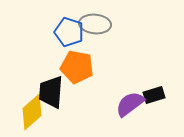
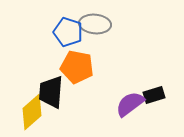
blue pentagon: moved 1 px left
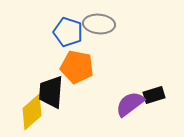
gray ellipse: moved 4 px right
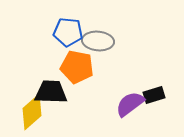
gray ellipse: moved 1 px left, 17 px down
blue pentagon: rotated 12 degrees counterclockwise
black trapezoid: rotated 88 degrees clockwise
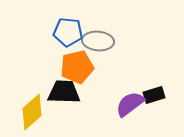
orange pentagon: rotated 24 degrees counterclockwise
black trapezoid: moved 13 px right
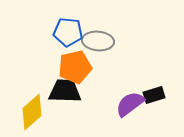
orange pentagon: moved 2 px left
black trapezoid: moved 1 px right, 1 px up
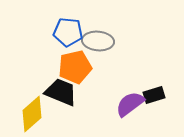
black trapezoid: moved 4 px left, 1 px down; rotated 20 degrees clockwise
yellow diamond: moved 2 px down
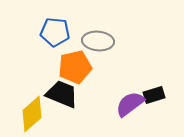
blue pentagon: moved 13 px left
black trapezoid: moved 1 px right, 2 px down
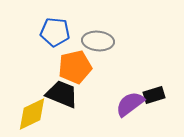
yellow diamond: rotated 15 degrees clockwise
